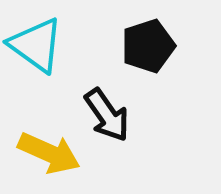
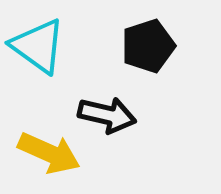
cyan triangle: moved 2 px right, 1 px down
black arrow: rotated 42 degrees counterclockwise
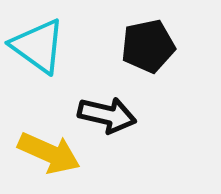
black pentagon: rotated 6 degrees clockwise
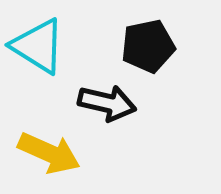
cyan triangle: rotated 4 degrees counterclockwise
black arrow: moved 12 px up
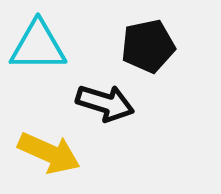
cyan triangle: rotated 32 degrees counterclockwise
black arrow: moved 2 px left; rotated 4 degrees clockwise
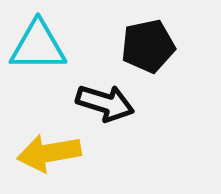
yellow arrow: rotated 146 degrees clockwise
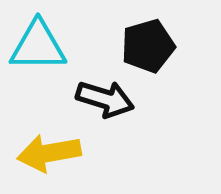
black pentagon: rotated 4 degrees counterclockwise
black arrow: moved 4 px up
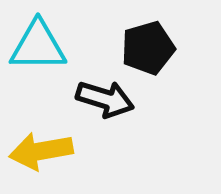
black pentagon: moved 2 px down
yellow arrow: moved 8 px left, 2 px up
